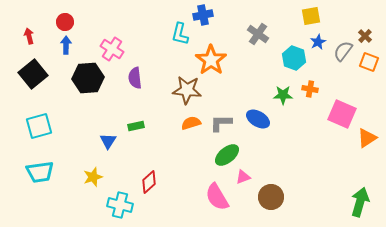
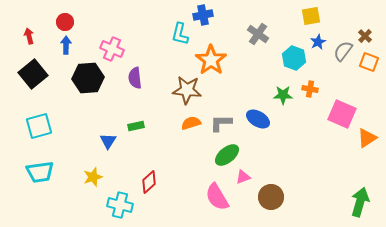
pink cross: rotated 10 degrees counterclockwise
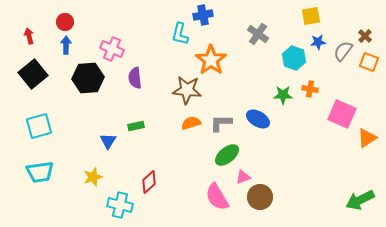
blue star: rotated 21 degrees clockwise
brown circle: moved 11 px left
green arrow: moved 2 px up; rotated 132 degrees counterclockwise
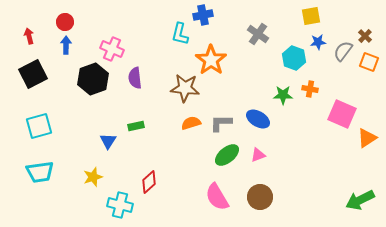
black square: rotated 12 degrees clockwise
black hexagon: moved 5 px right, 1 px down; rotated 16 degrees counterclockwise
brown star: moved 2 px left, 2 px up
pink triangle: moved 15 px right, 22 px up
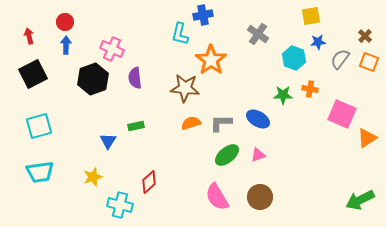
gray semicircle: moved 3 px left, 8 px down
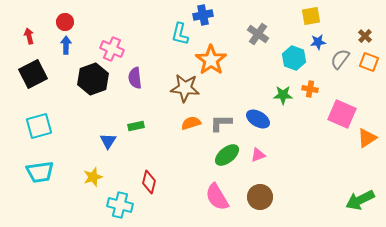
red diamond: rotated 35 degrees counterclockwise
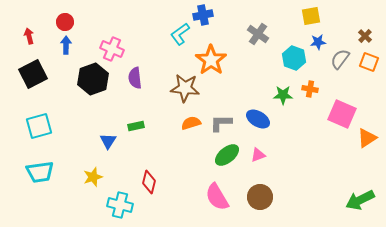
cyan L-shape: rotated 40 degrees clockwise
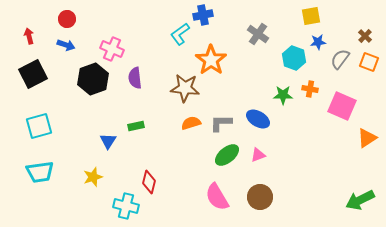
red circle: moved 2 px right, 3 px up
blue arrow: rotated 108 degrees clockwise
pink square: moved 8 px up
cyan cross: moved 6 px right, 1 px down
